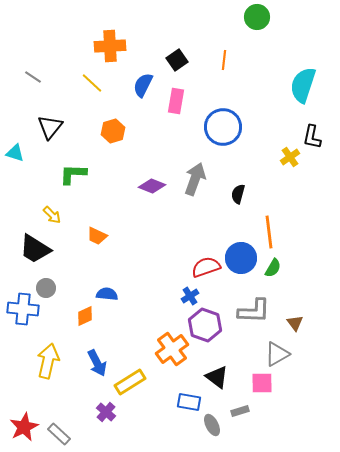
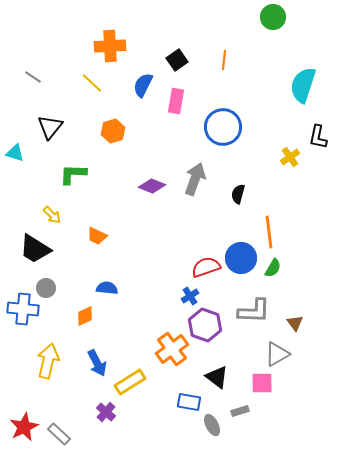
green circle at (257, 17): moved 16 px right
black L-shape at (312, 137): moved 6 px right
blue semicircle at (107, 294): moved 6 px up
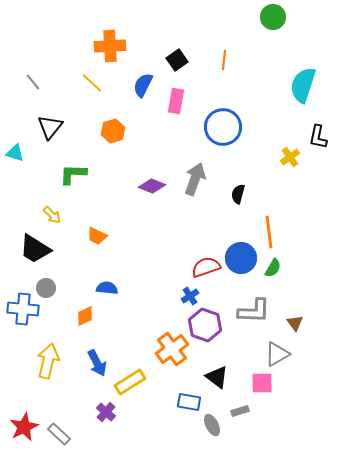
gray line at (33, 77): moved 5 px down; rotated 18 degrees clockwise
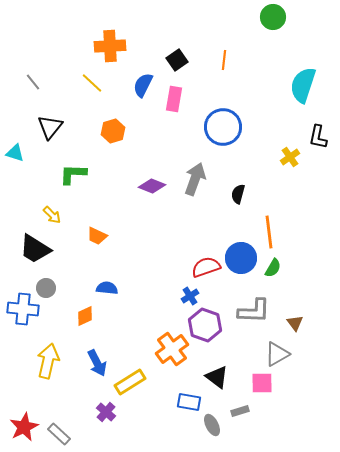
pink rectangle at (176, 101): moved 2 px left, 2 px up
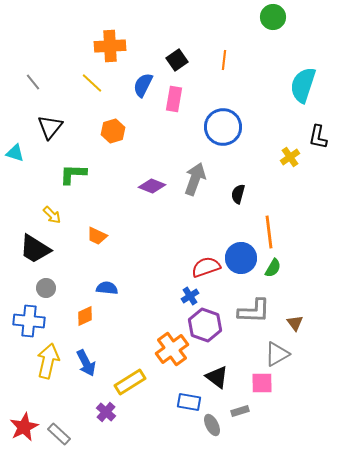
blue cross at (23, 309): moved 6 px right, 12 px down
blue arrow at (97, 363): moved 11 px left
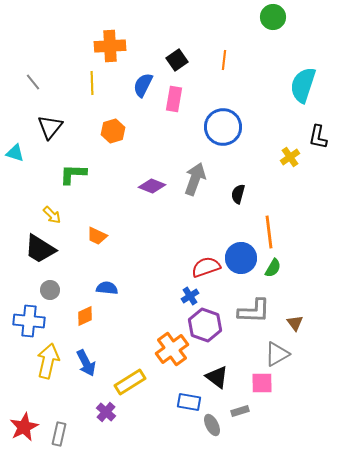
yellow line at (92, 83): rotated 45 degrees clockwise
black trapezoid at (35, 249): moved 5 px right
gray circle at (46, 288): moved 4 px right, 2 px down
gray rectangle at (59, 434): rotated 60 degrees clockwise
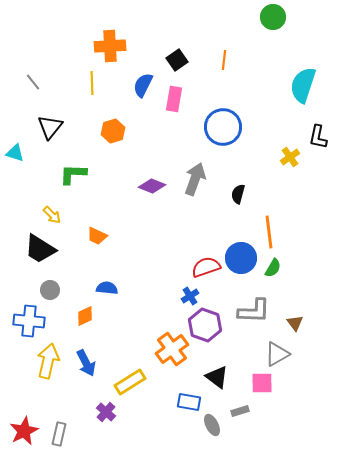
red star at (24, 427): moved 4 px down
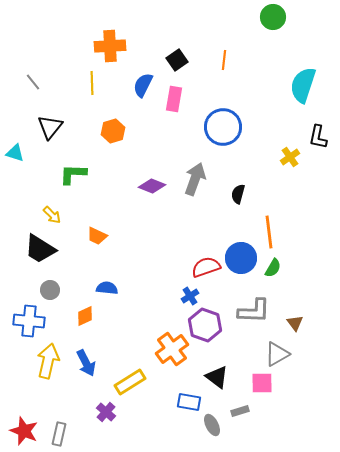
red star at (24, 431): rotated 24 degrees counterclockwise
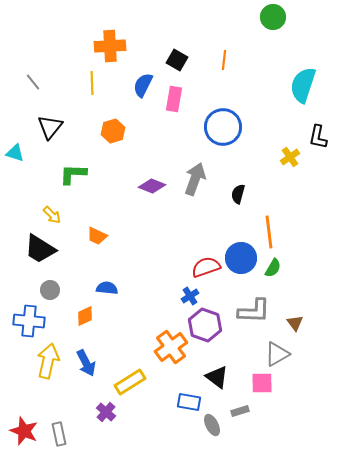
black square at (177, 60): rotated 25 degrees counterclockwise
orange cross at (172, 349): moved 1 px left, 2 px up
gray rectangle at (59, 434): rotated 25 degrees counterclockwise
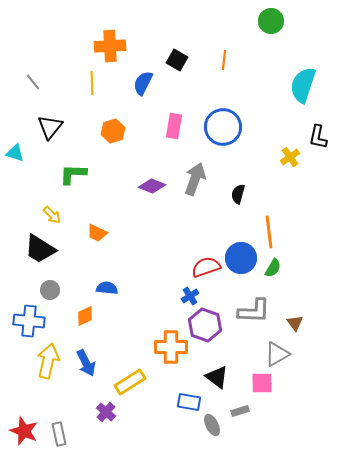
green circle at (273, 17): moved 2 px left, 4 px down
blue semicircle at (143, 85): moved 2 px up
pink rectangle at (174, 99): moved 27 px down
orange trapezoid at (97, 236): moved 3 px up
orange cross at (171, 347): rotated 36 degrees clockwise
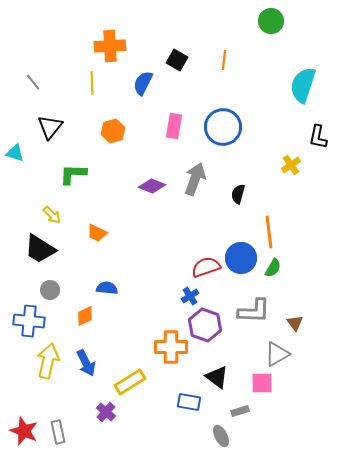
yellow cross at (290, 157): moved 1 px right, 8 px down
gray ellipse at (212, 425): moved 9 px right, 11 px down
gray rectangle at (59, 434): moved 1 px left, 2 px up
